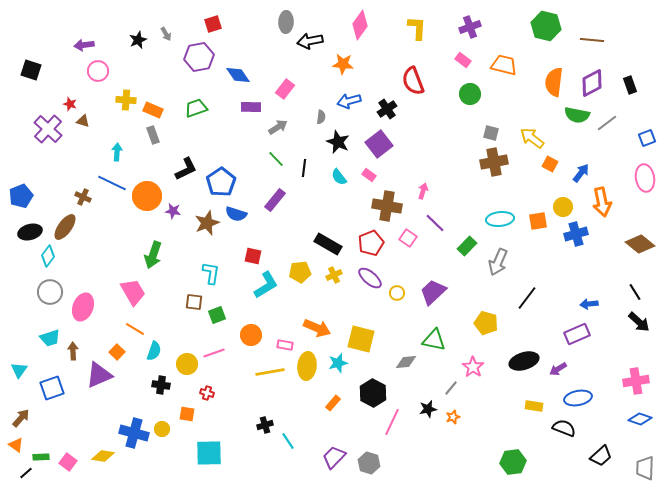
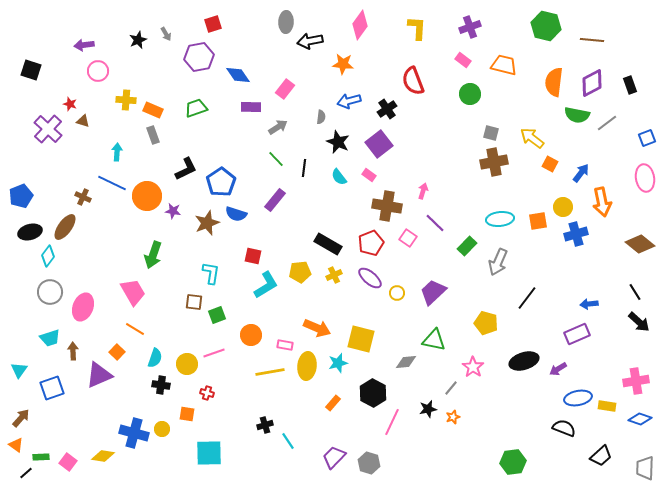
cyan semicircle at (154, 351): moved 1 px right, 7 px down
yellow rectangle at (534, 406): moved 73 px right
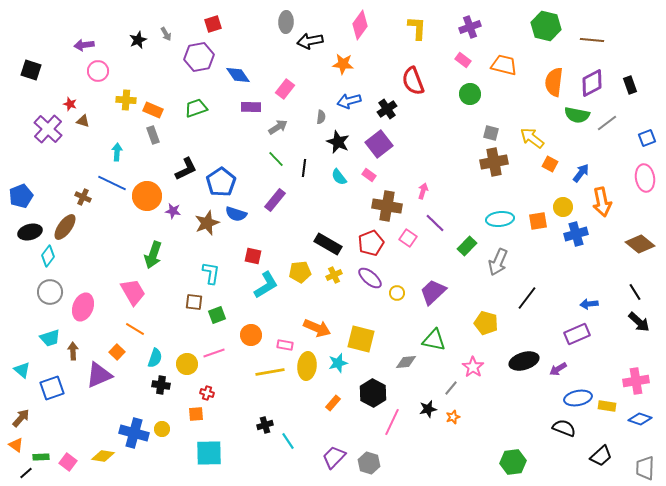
cyan triangle at (19, 370): moved 3 px right; rotated 24 degrees counterclockwise
orange square at (187, 414): moved 9 px right; rotated 14 degrees counterclockwise
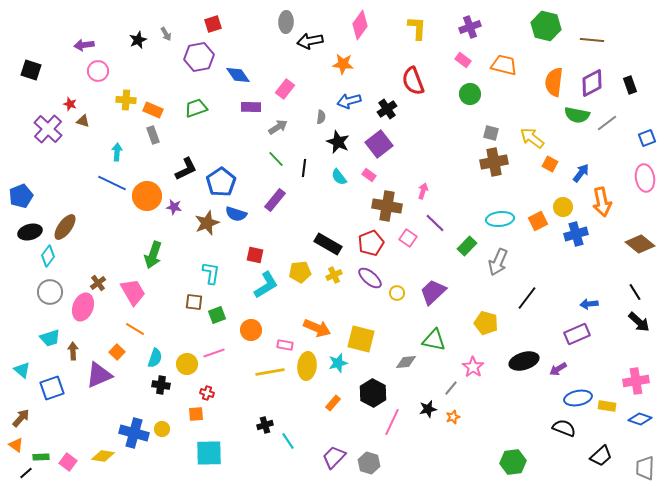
brown cross at (83, 197): moved 15 px right, 86 px down; rotated 28 degrees clockwise
purple star at (173, 211): moved 1 px right, 4 px up
orange square at (538, 221): rotated 18 degrees counterclockwise
red square at (253, 256): moved 2 px right, 1 px up
orange circle at (251, 335): moved 5 px up
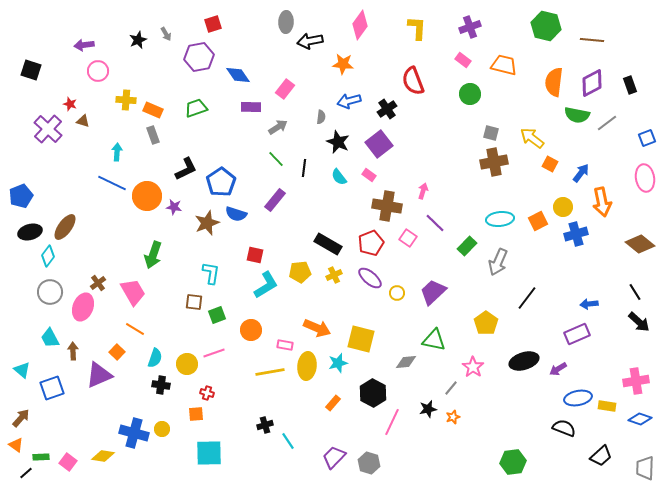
yellow pentagon at (486, 323): rotated 20 degrees clockwise
cyan trapezoid at (50, 338): rotated 80 degrees clockwise
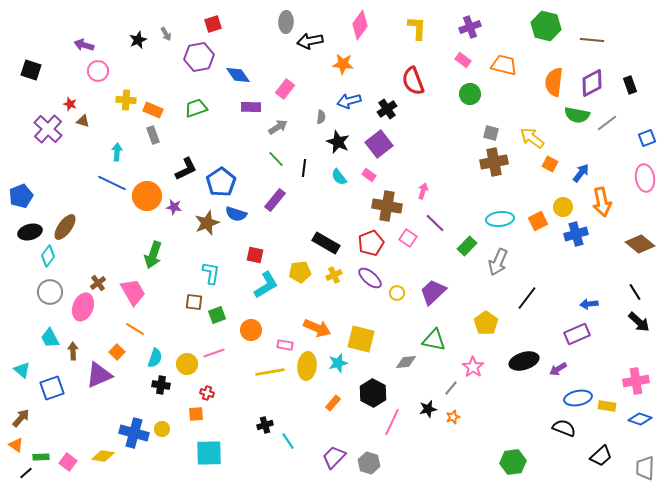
purple arrow at (84, 45): rotated 24 degrees clockwise
black rectangle at (328, 244): moved 2 px left, 1 px up
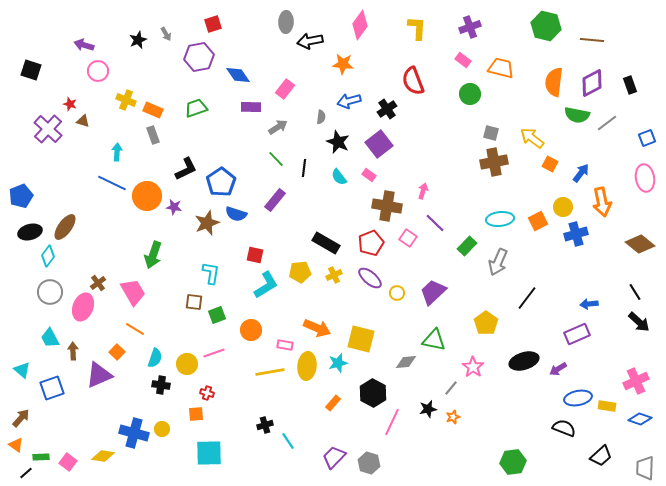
orange trapezoid at (504, 65): moved 3 px left, 3 px down
yellow cross at (126, 100): rotated 18 degrees clockwise
pink cross at (636, 381): rotated 15 degrees counterclockwise
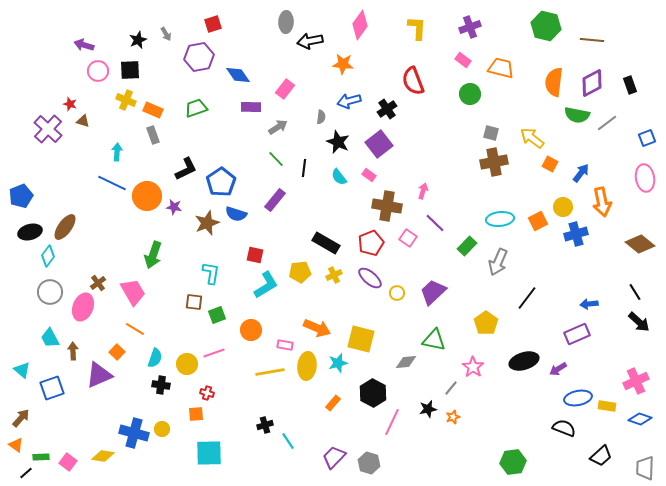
black square at (31, 70): moved 99 px right; rotated 20 degrees counterclockwise
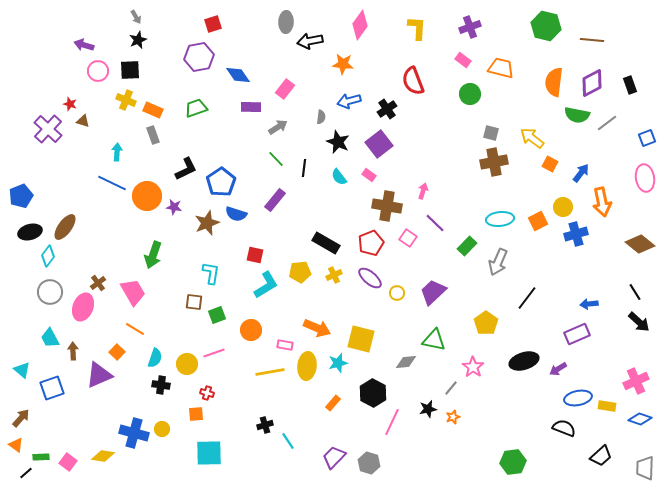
gray arrow at (166, 34): moved 30 px left, 17 px up
